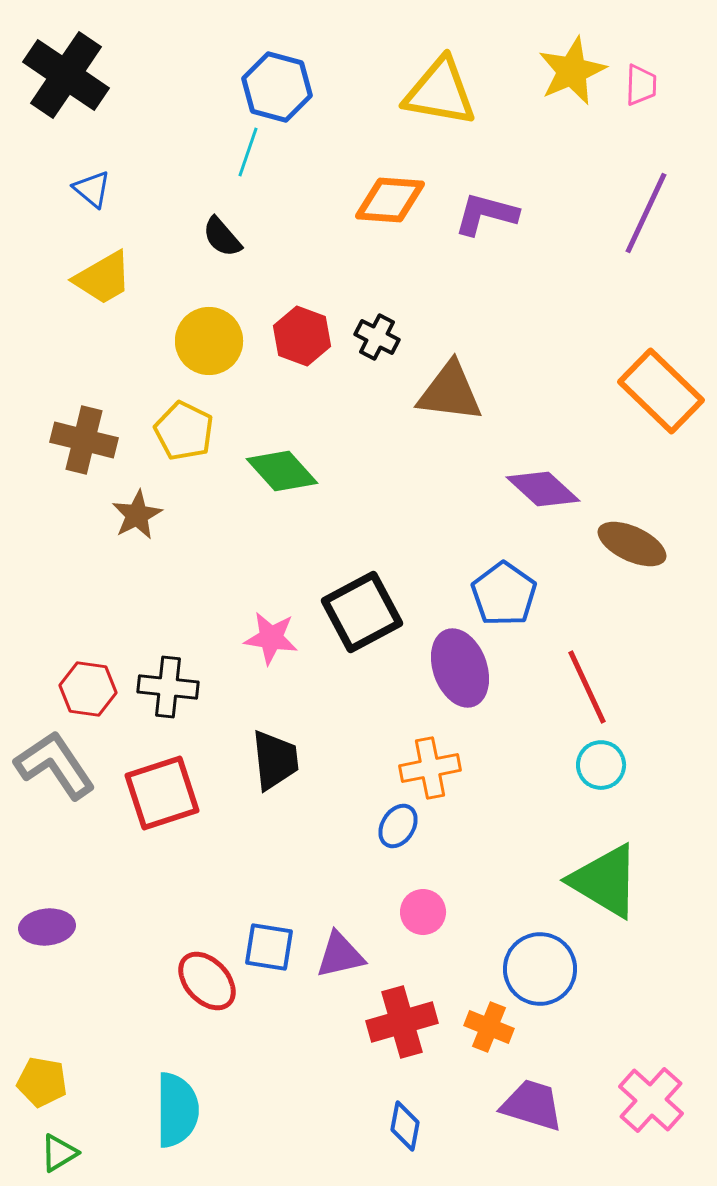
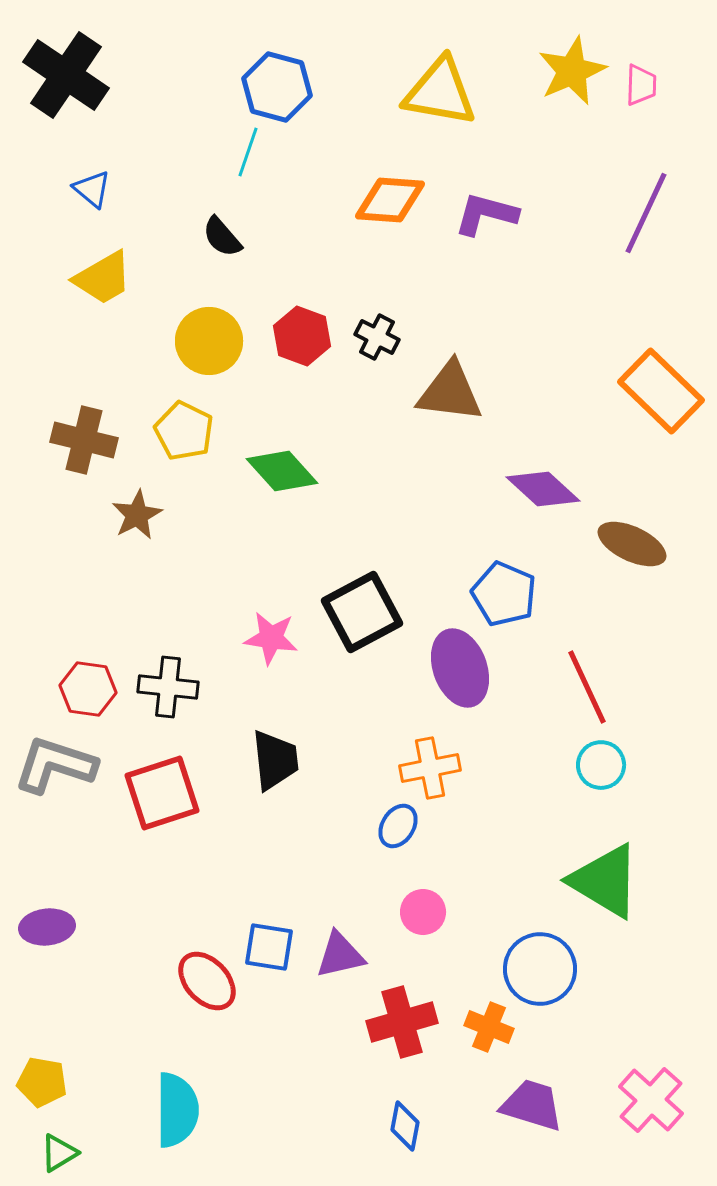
blue pentagon at (504, 594): rotated 12 degrees counterclockwise
gray L-shape at (55, 765): rotated 38 degrees counterclockwise
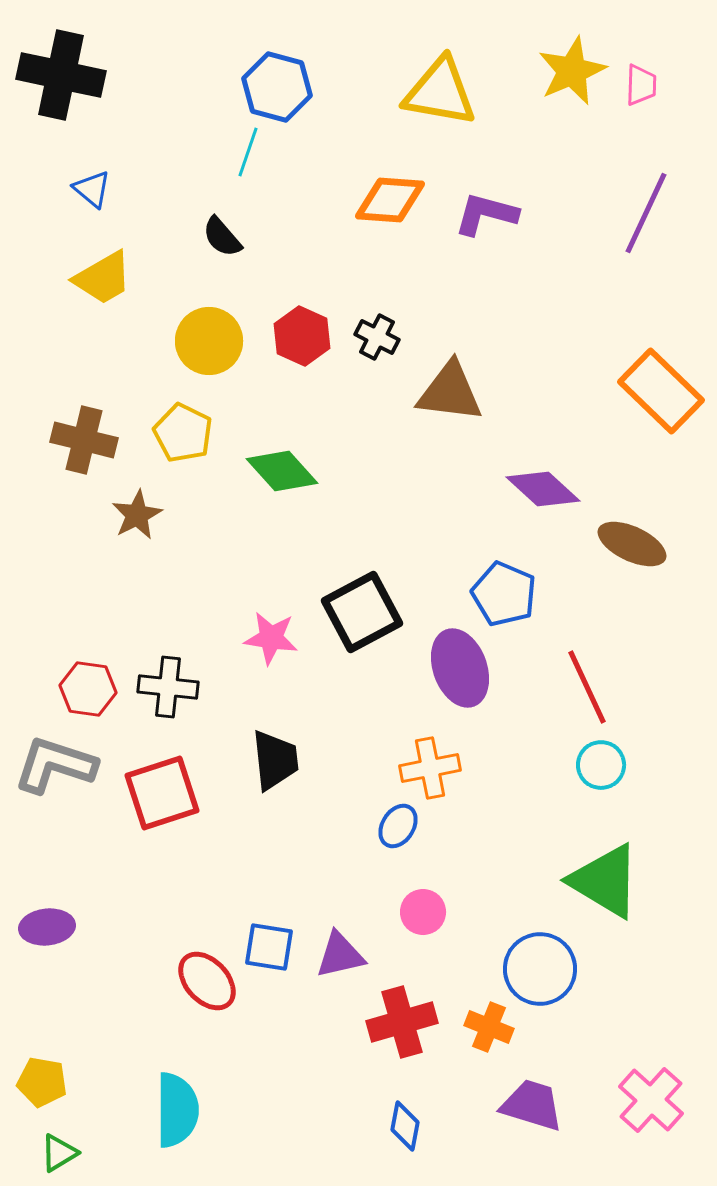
black cross at (66, 75): moved 5 px left; rotated 22 degrees counterclockwise
red hexagon at (302, 336): rotated 4 degrees clockwise
yellow pentagon at (184, 431): moved 1 px left, 2 px down
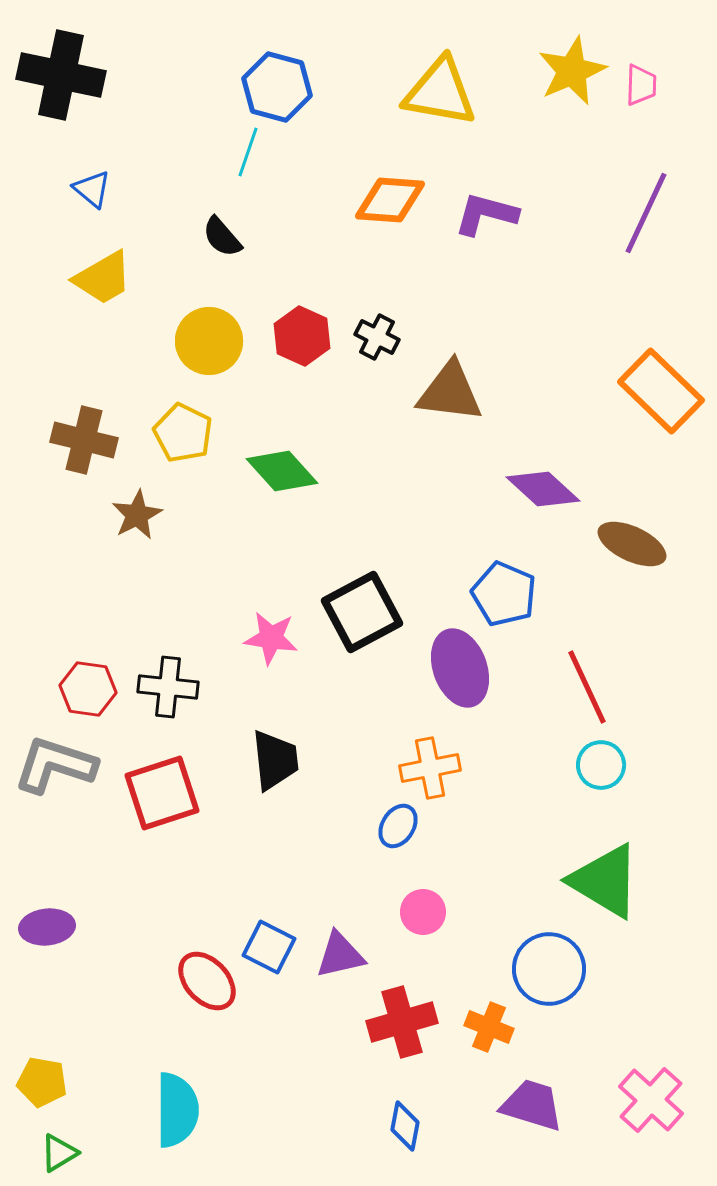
blue square at (269, 947): rotated 18 degrees clockwise
blue circle at (540, 969): moved 9 px right
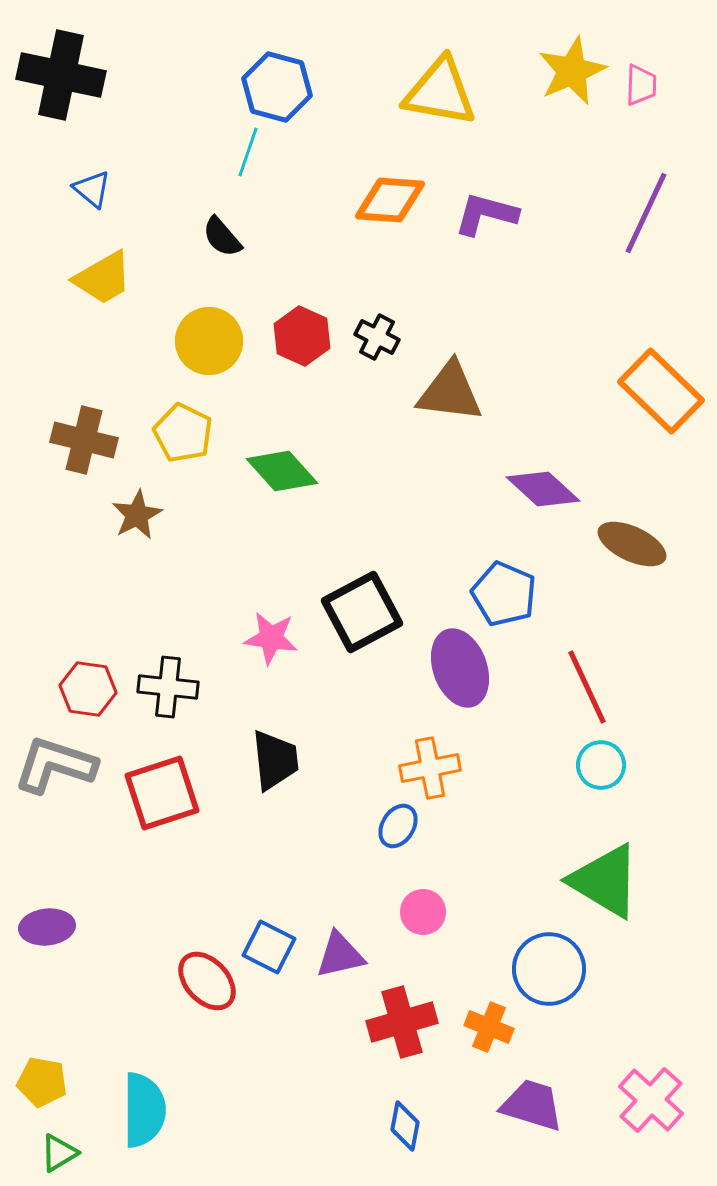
cyan semicircle at (177, 1110): moved 33 px left
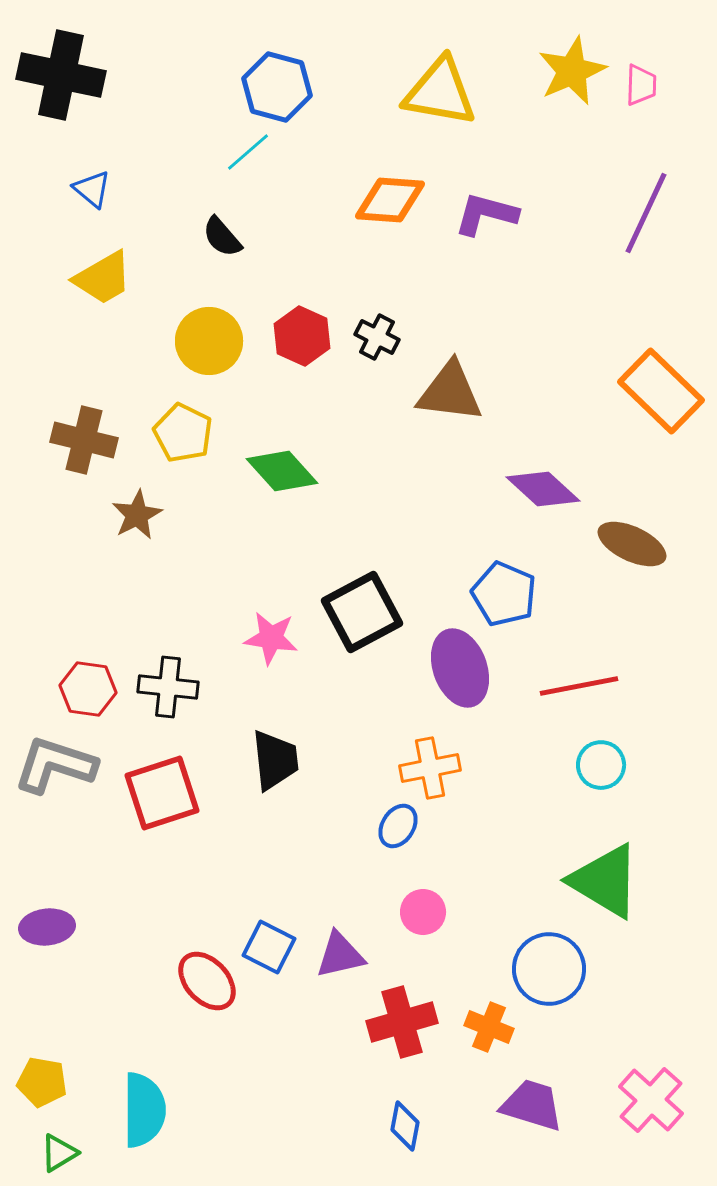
cyan line at (248, 152): rotated 30 degrees clockwise
red line at (587, 687): moved 8 px left, 1 px up; rotated 76 degrees counterclockwise
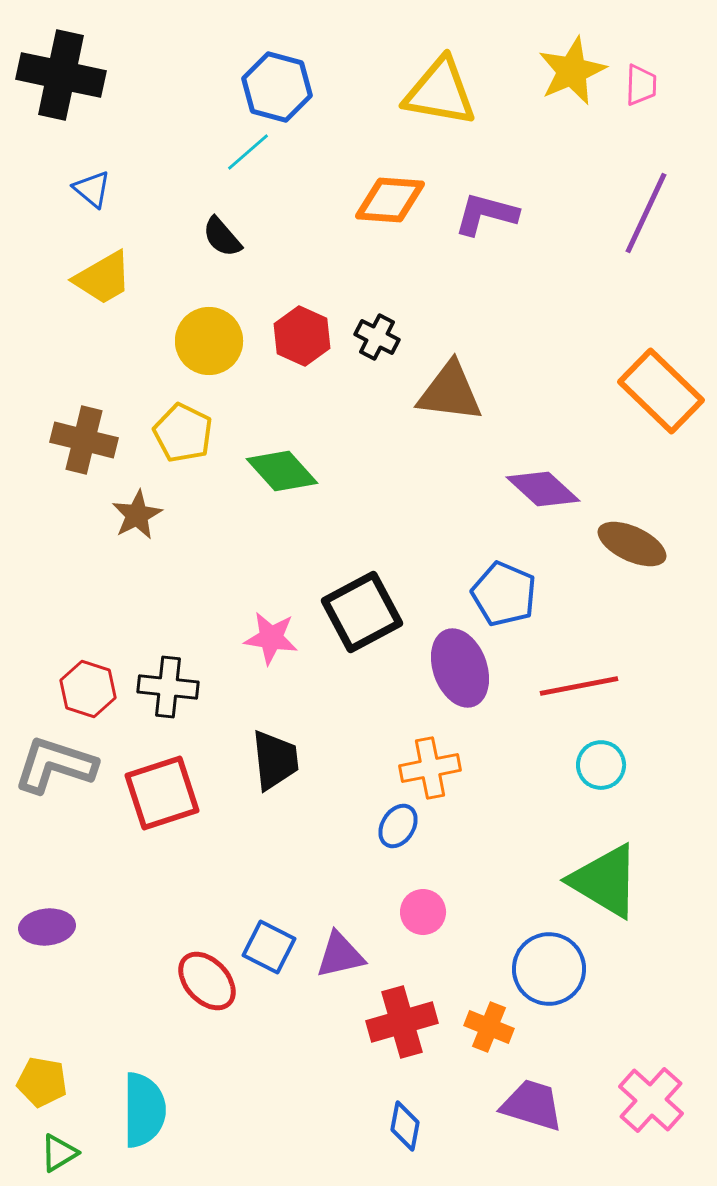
red hexagon at (88, 689): rotated 10 degrees clockwise
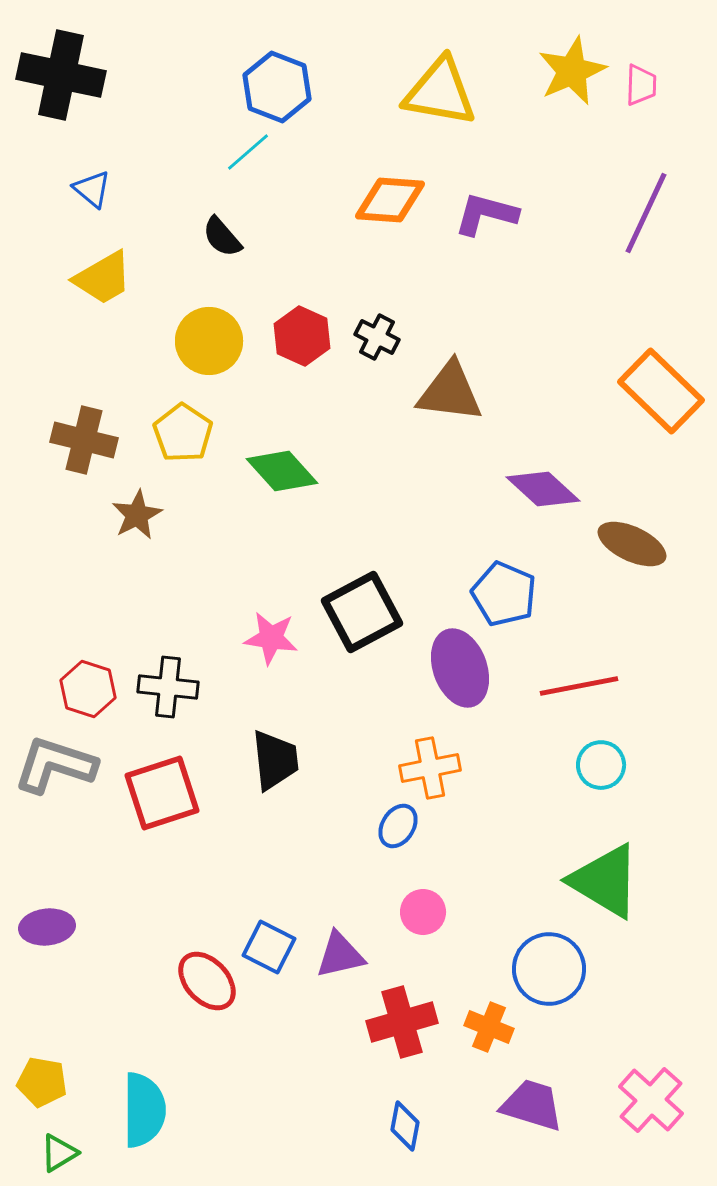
blue hexagon at (277, 87): rotated 6 degrees clockwise
yellow pentagon at (183, 433): rotated 8 degrees clockwise
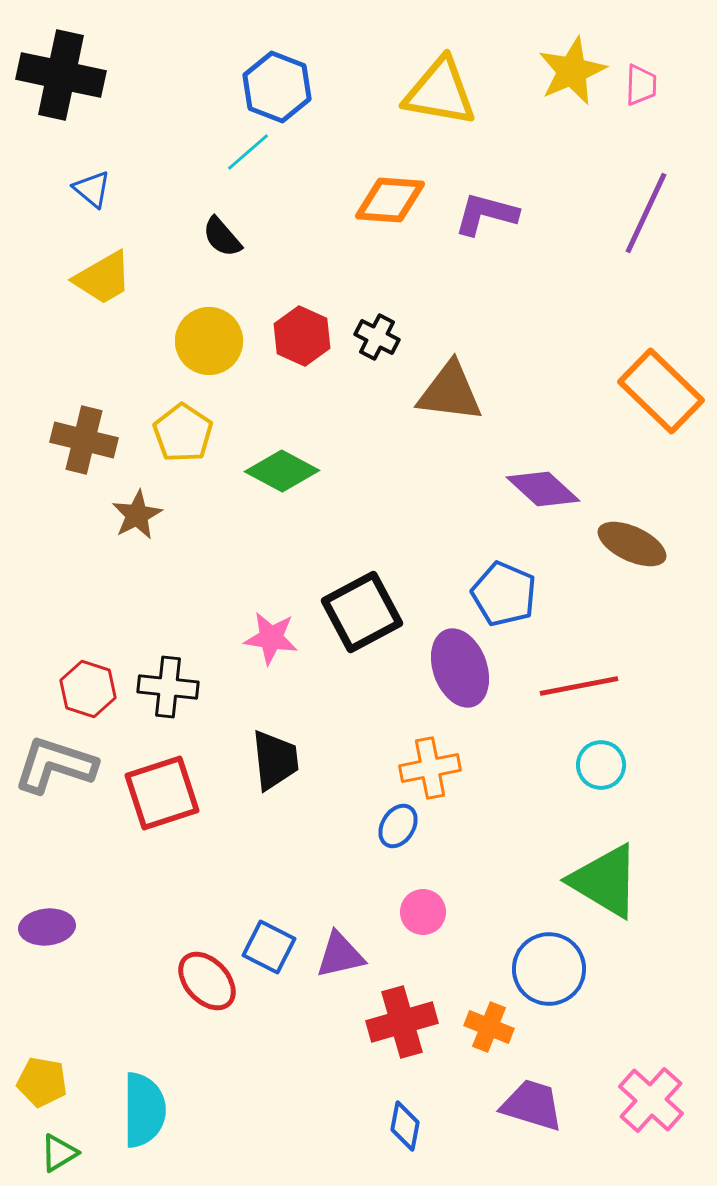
green diamond at (282, 471): rotated 20 degrees counterclockwise
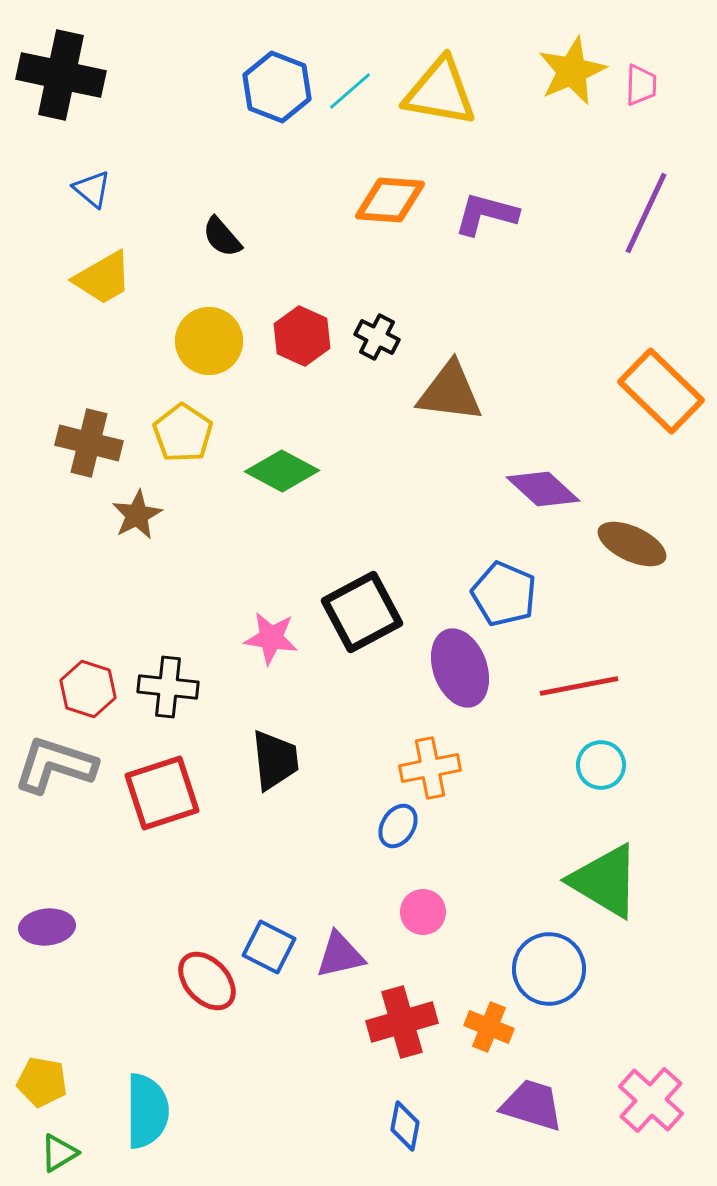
cyan line at (248, 152): moved 102 px right, 61 px up
brown cross at (84, 440): moved 5 px right, 3 px down
cyan semicircle at (144, 1110): moved 3 px right, 1 px down
